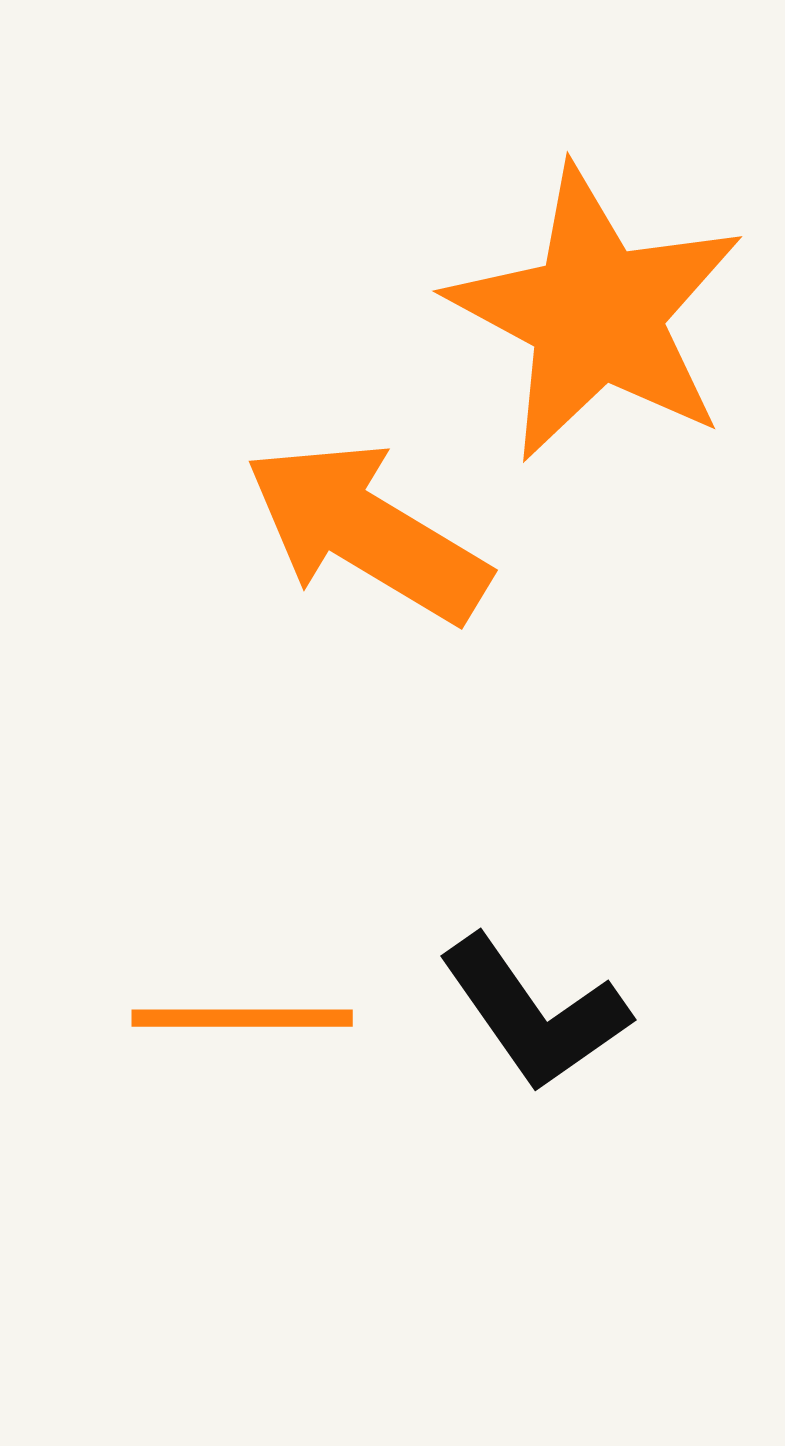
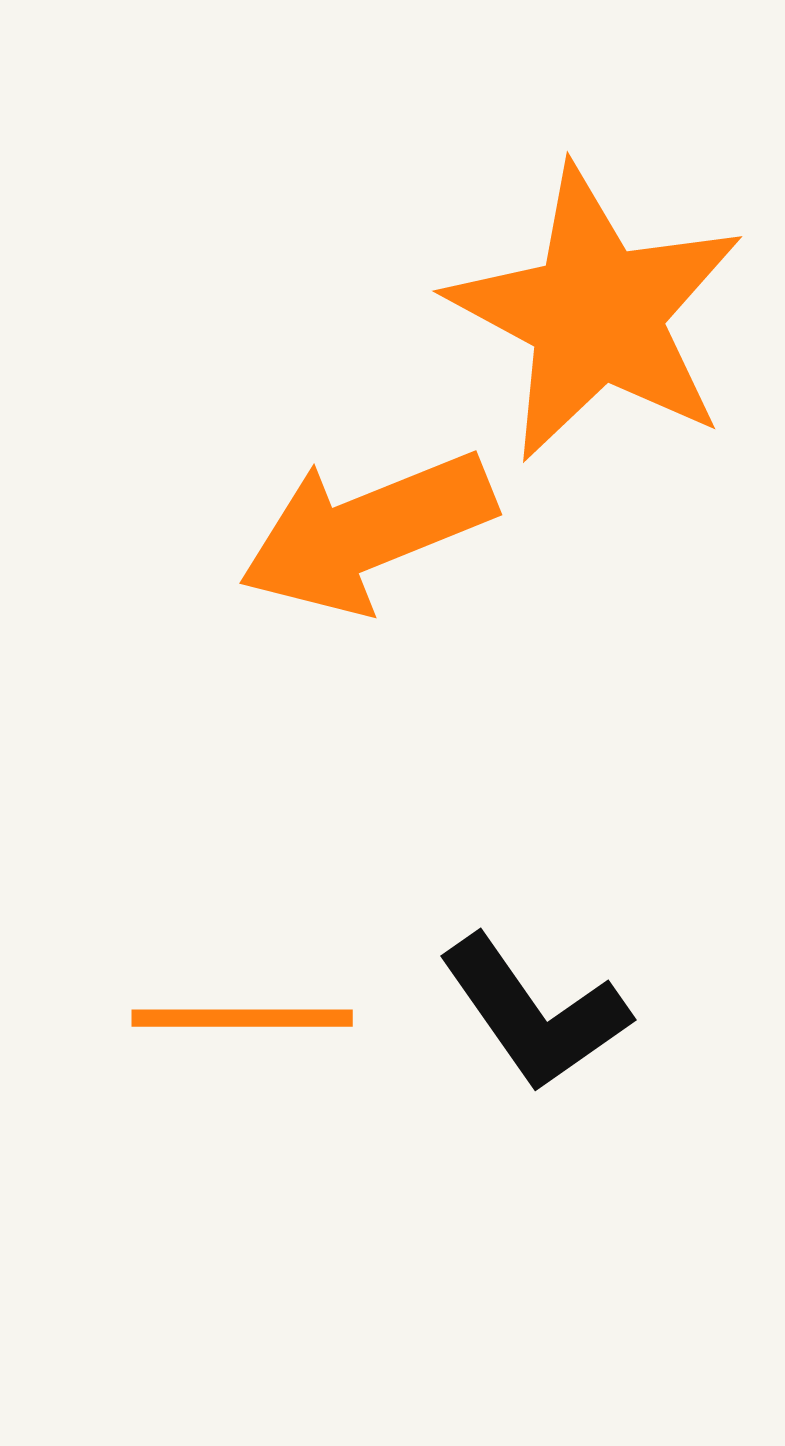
orange arrow: rotated 53 degrees counterclockwise
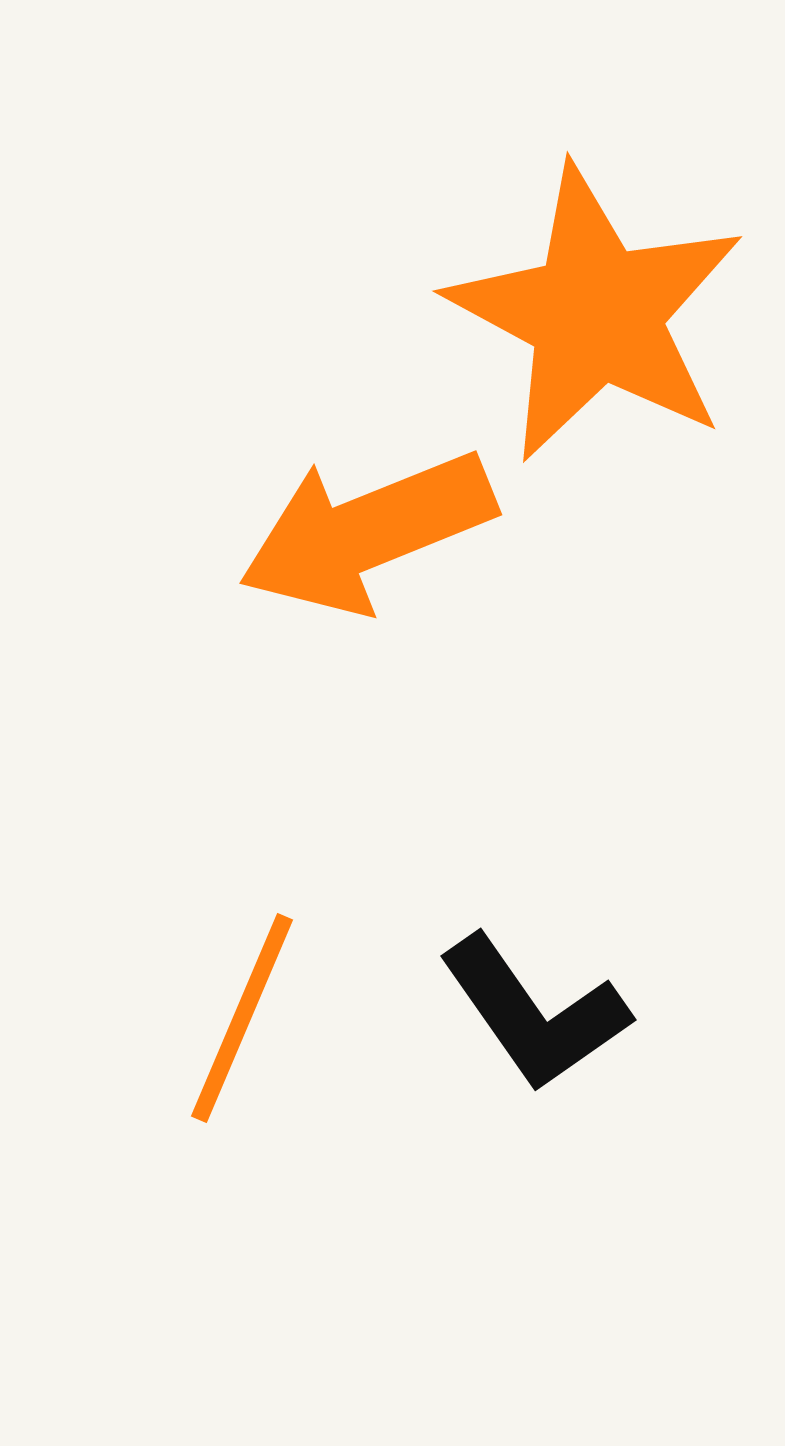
orange line: rotated 67 degrees counterclockwise
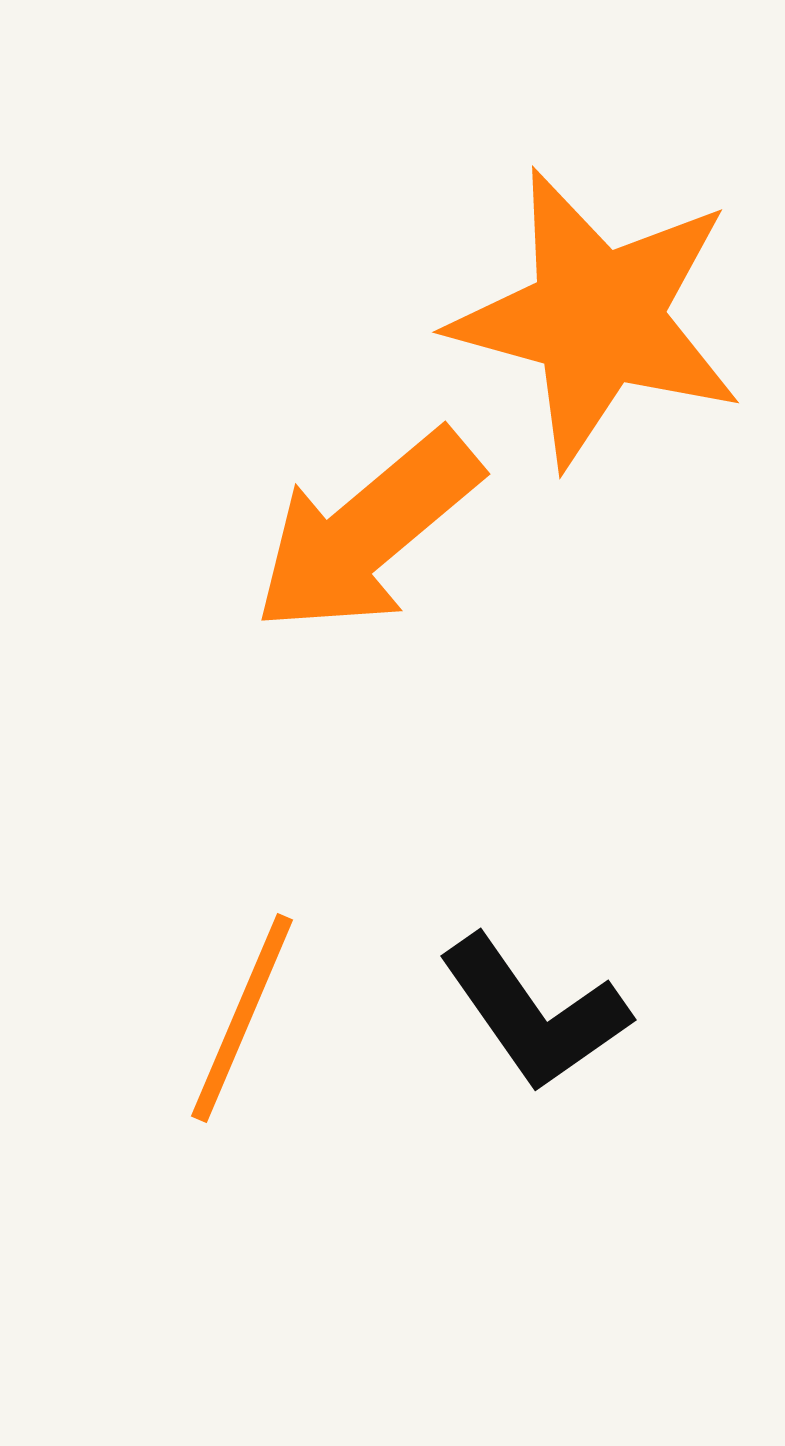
orange star: moved 1 px right, 4 px down; rotated 13 degrees counterclockwise
orange arrow: rotated 18 degrees counterclockwise
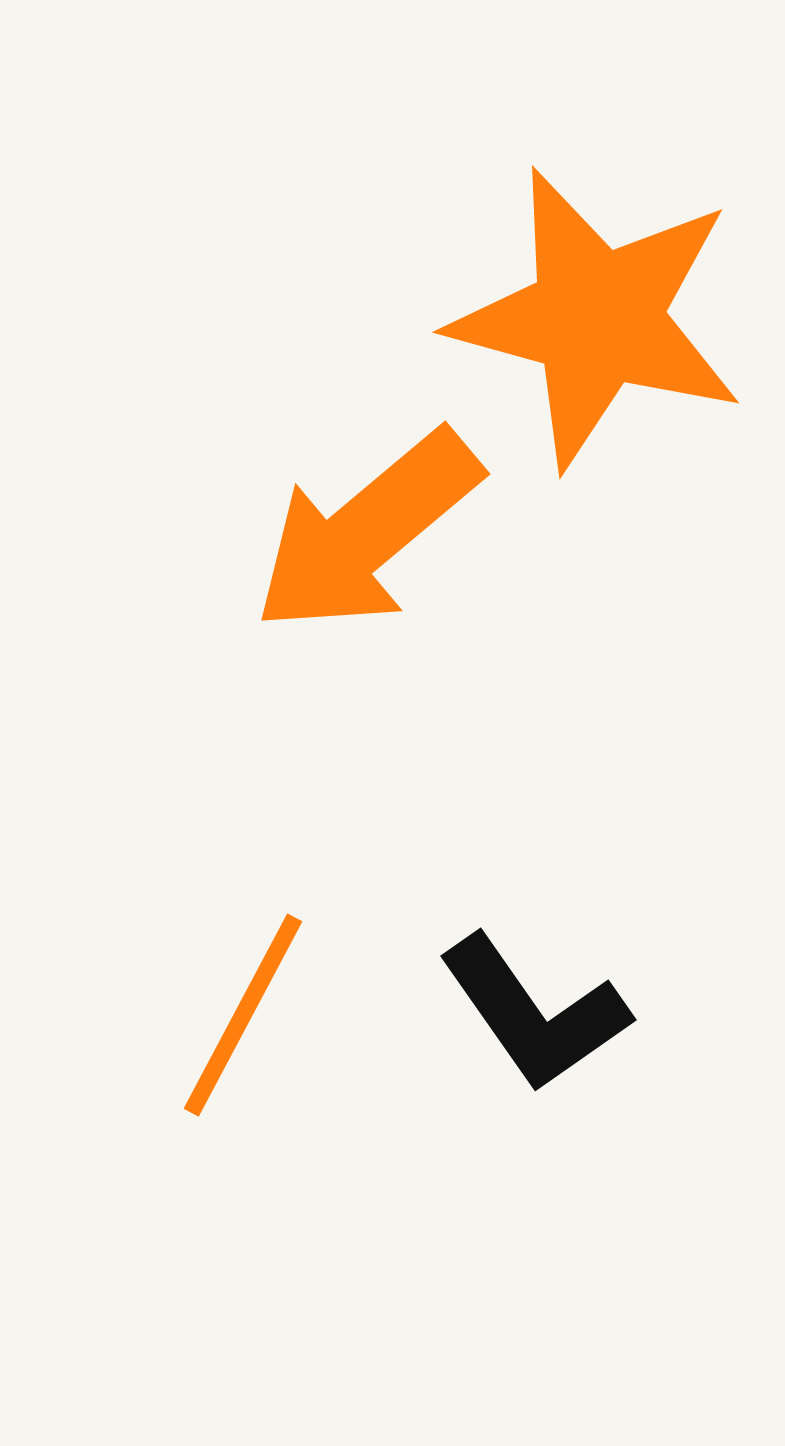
orange line: moved 1 px right, 3 px up; rotated 5 degrees clockwise
